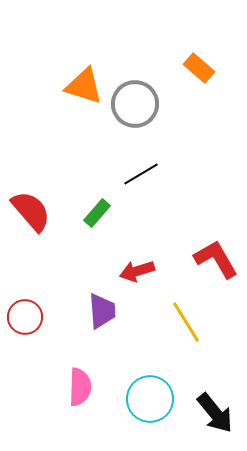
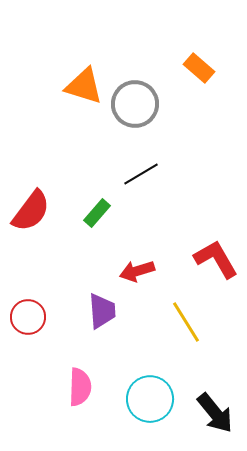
red semicircle: rotated 78 degrees clockwise
red circle: moved 3 px right
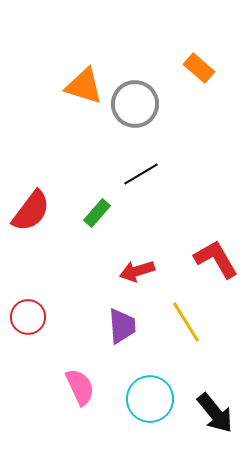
purple trapezoid: moved 20 px right, 15 px down
pink semicircle: rotated 27 degrees counterclockwise
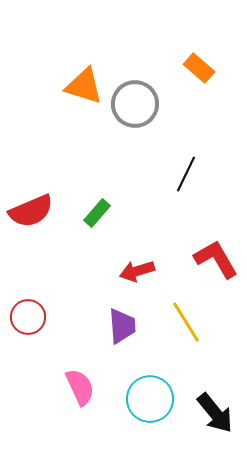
black line: moved 45 px right; rotated 33 degrees counterclockwise
red semicircle: rotated 30 degrees clockwise
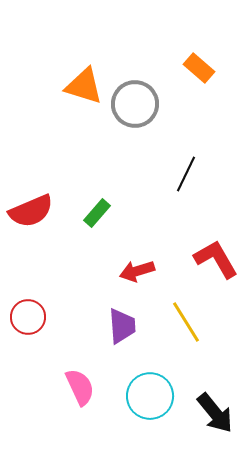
cyan circle: moved 3 px up
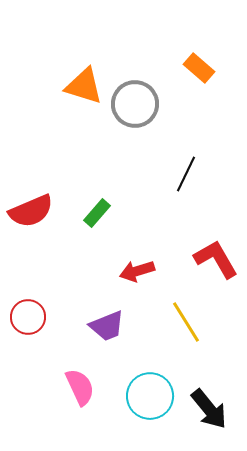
purple trapezoid: moved 15 px left; rotated 72 degrees clockwise
black arrow: moved 6 px left, 4 px up
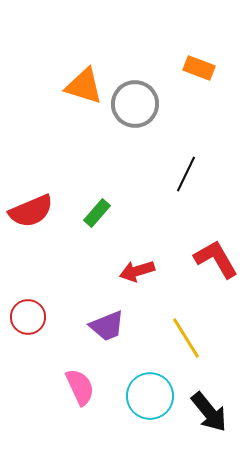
orange rectangle: rotated 20 degrees counterclockwise
yellow line: moved 16 px down
black arrow: moved 3 px down
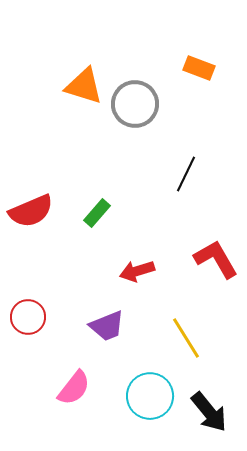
pink semicircle: moved 6 px left, 1 px down; rotated 63 degrees clockwise
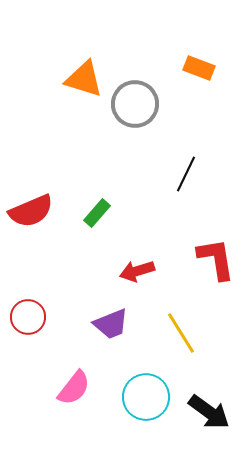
orange triangle: moved 7 px up
red L-shape: rotated 21 degrees clockwise
purple trapezoid: moved 4 px right, 2 px up
yellow line: moved 5 px left, 5 px up
cyan circle: moved 4 px left, 1 px down
black arrow: rotated 15 degrees counterclockwise
